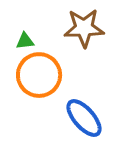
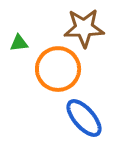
green triangle: moved 6 px left, 2 px down
orange circle: moved 19 px right, 6 px up
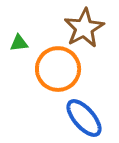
brown star: rotated 27 degrees counterclockwise
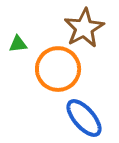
green triangle: moved 1 px left, 1 px down
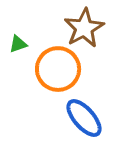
green triangle: rotated 12 degrees counterclockwise
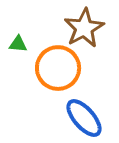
green triangle: rotated 24 degrees clockwise
orange circle: moved 1 px up
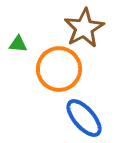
orange circle: moved 1 px right, 1 px down
